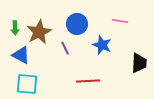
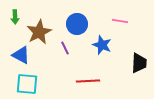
green arrow: moved 11 px up
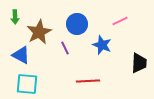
pink line: rotated 35 degrees counterclockwise
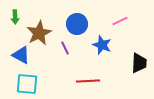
brown star: moved 1 px down
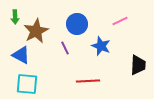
brown star: moved 3 px left, 2 px up
blue star: moved 1 px left, 1 px down
black trapezoid: moved 1 px left, 2 px down
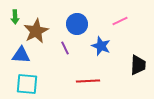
blue triangle: rotated 24 degrees counterclockwise
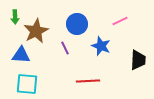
black trapezoid: moved 5 px up
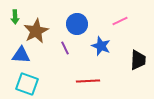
cyan square: rotated 15 degrees clockwise
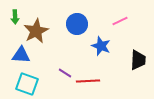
purple line: moved 25 px down; rotated 32 degrees counterclockwise
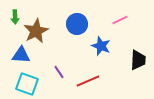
pink line: moved 1 px up
purple line: moved 6 px left, 1 px up; rotated 24 degrees clockwise
red line: rotated 20 degrees counterclockwise
